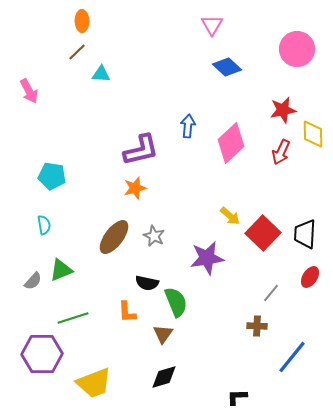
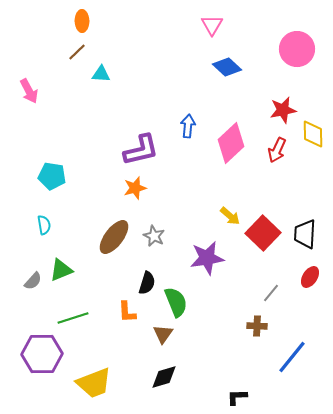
red arrow: moved 4 px left, 2 px up
black semicircle: rotated 85 degrees counterclockwise
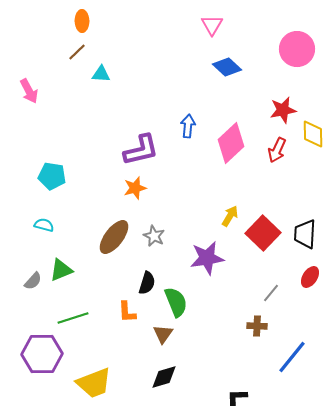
yellow arrow: rotated 100 degrees counterclockwise
cyan semicircle: rotated 66 degrees counterclockwise
